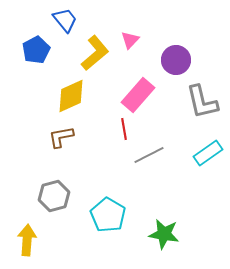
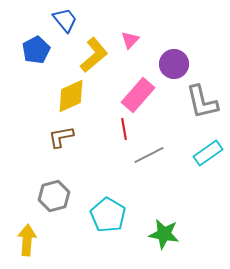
yellow L-shape: moved 1 px left, 2 px down
purple circle: moved 2 px left, 4 px down
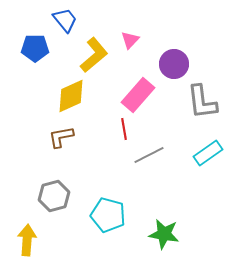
blue pentagon: moved 1 px left, 2 px up; rotated 28 degrees clockwise
gray L-shape: rotated 6 degrees clockwise
cyan pentagon: rotated 16 degrees counterclockwise
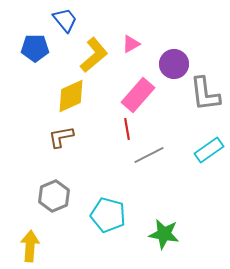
pink triangle: moved 1 px right, 4 px down; rotated 18 degrees clockwise
gray L-shape: moved 3 px right, 8 px up
red line: moved 3 px right
cyan rectangle: moved 1 px right, 3 px up
gray hexagon: rotated 8 degrees counterclockwise
yellow arrow: moved 3 px right, 6 px down
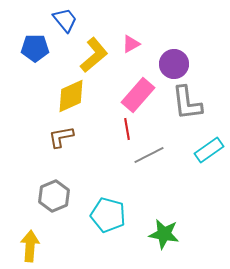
gray L-shape: moved 18 px left, 9 px down
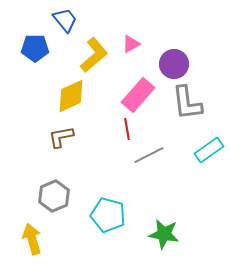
yellow arrow: moved 2 px right, 7 px up; rotated 20 degrees counterclockwise
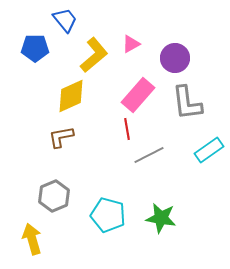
purple circle: moved 1 px right, 6 px up
green star: moved 3 px left, 16 px up
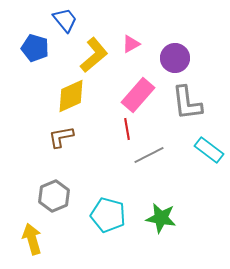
blue pentagon: rotated 16 degrees clockwise
cyan rectangle: rotated 72 degrees clockwise
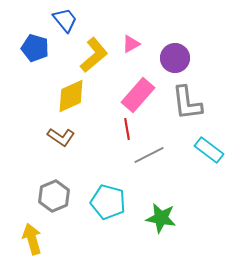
brown L-shape: rotated 136 degrees counterclockwise
cyan pentagon: moved 13 px up
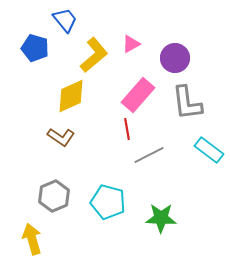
green star: rotated 8 degrees counterclockwise
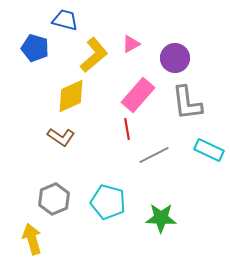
blue trapezoid: rotated 36 degrees counterclockwise
cyan rectangle: rotated 12 degrees counterclockwise
gray line: moved 5 px right
gray hexagon: moved 3 px down
